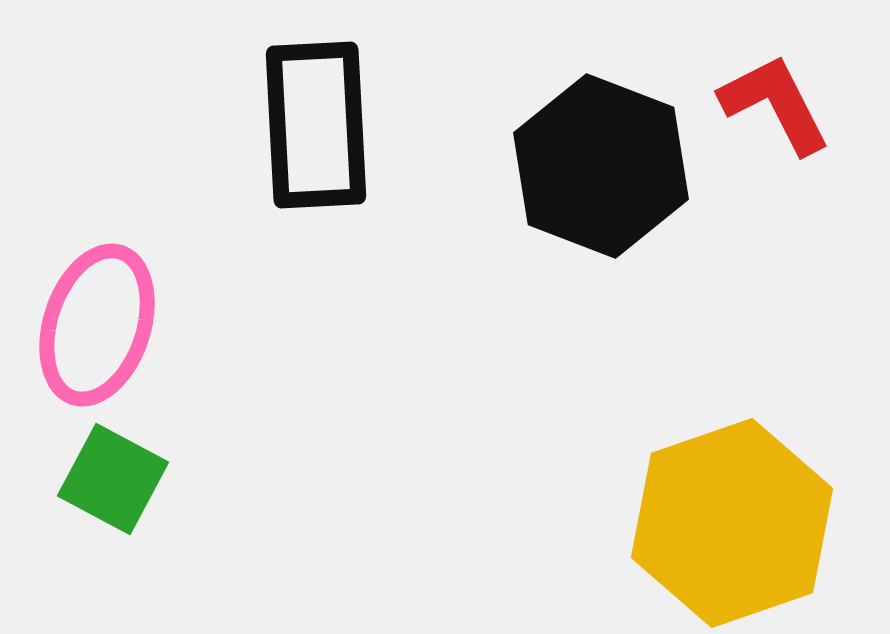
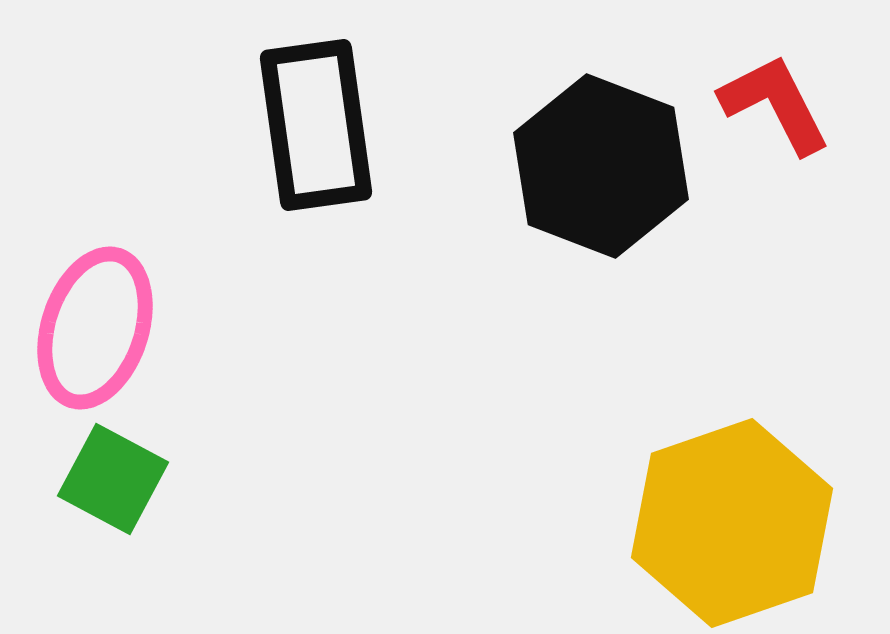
black rectangle: rotated 5 degrees counterclockwise
pink ellipse: moved 2 px left, 3 px down
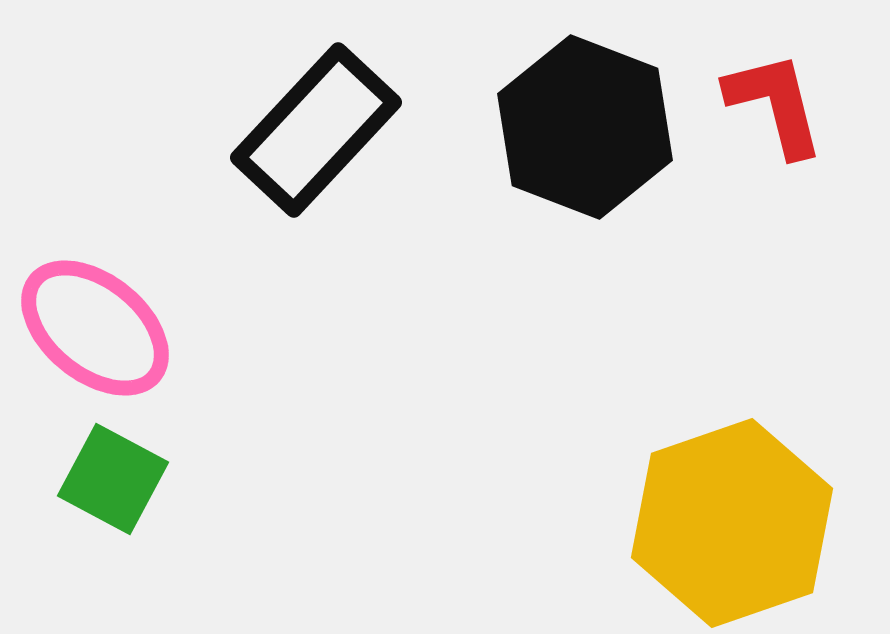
red L-shape: rotated 13 degrees clockwise
black rectangle: moved 5 px down; rotated 51 degrees clockwise
black hexagon: moved 16 px left, 39 px up
pink ellipse: rotated 69 degrees counterclockwise
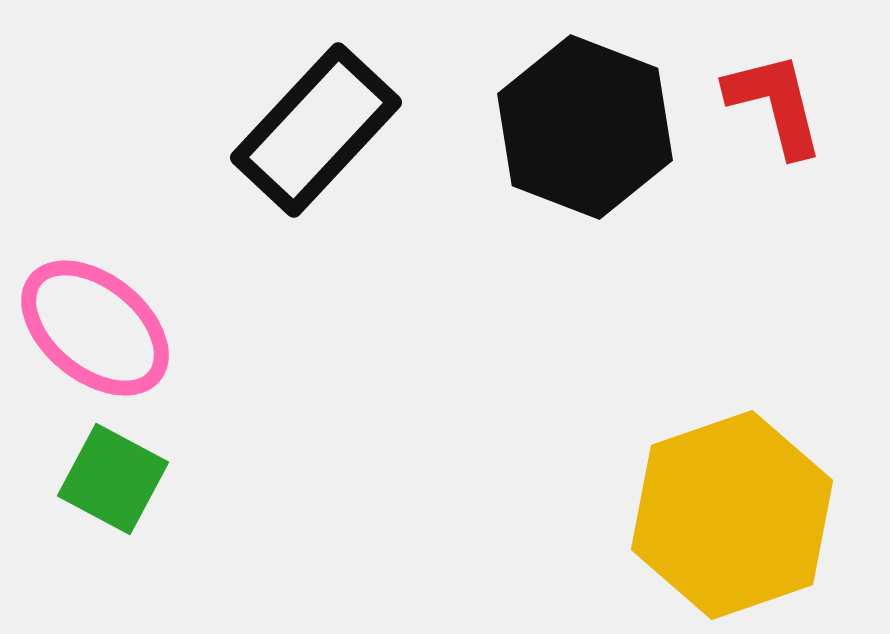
yellow hexagon: moved 8 px up
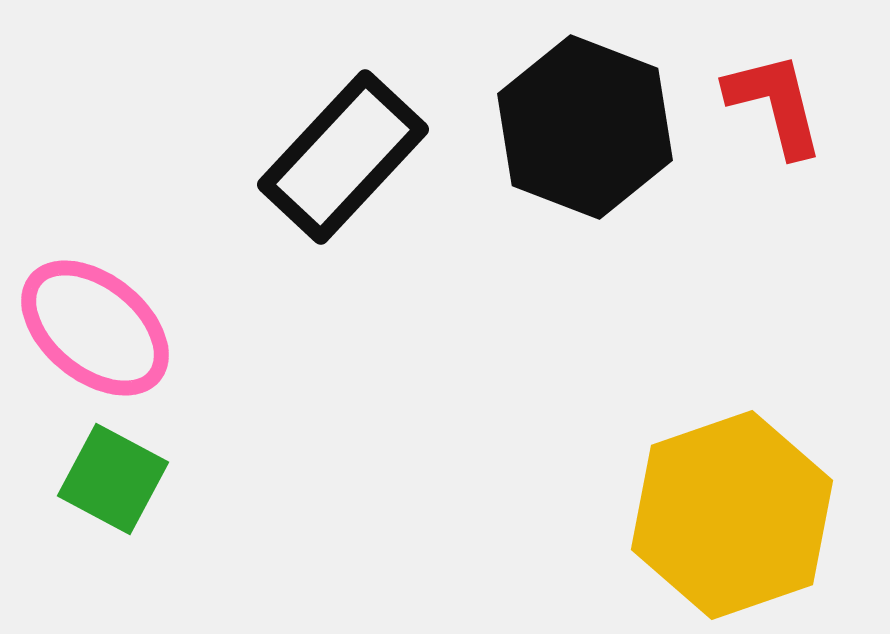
black rectangle: moved 27 px right, 27 px down
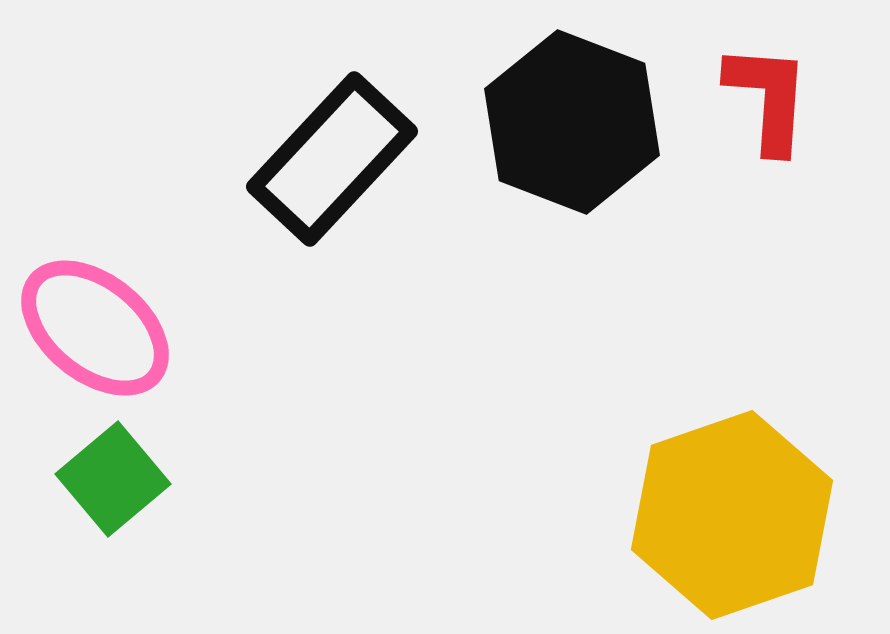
red L-shape: moved 7 px left, 6 px up; rotated 18 degrees clockwise
black hexagon: moved 13 px left, 5 px up
black rectangle: moved 11 px left, 2 px down
green square: rotated 22 degrees clockwise
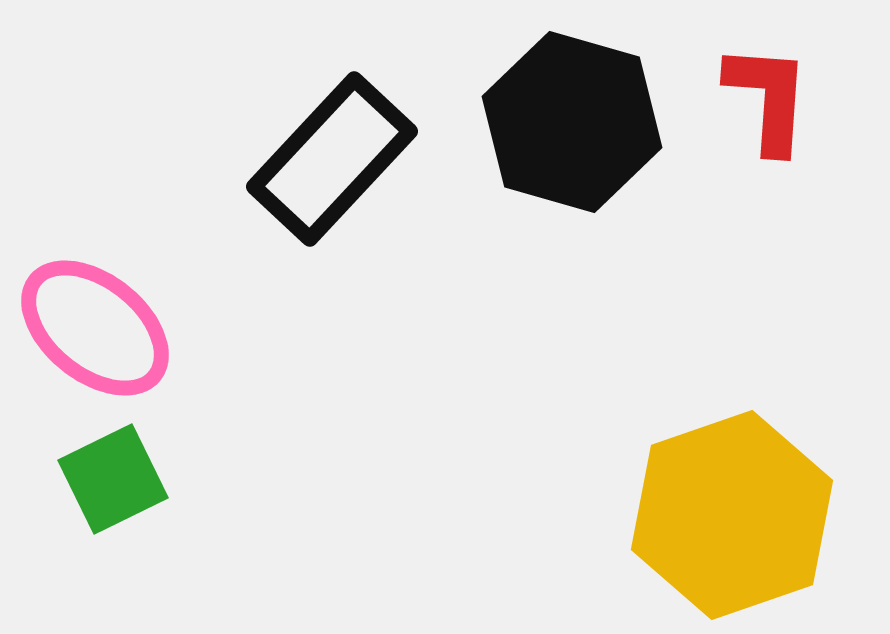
black hexagon: rotated 5 degrees counterclockwise
green square: rotated 14 degrees clockwise
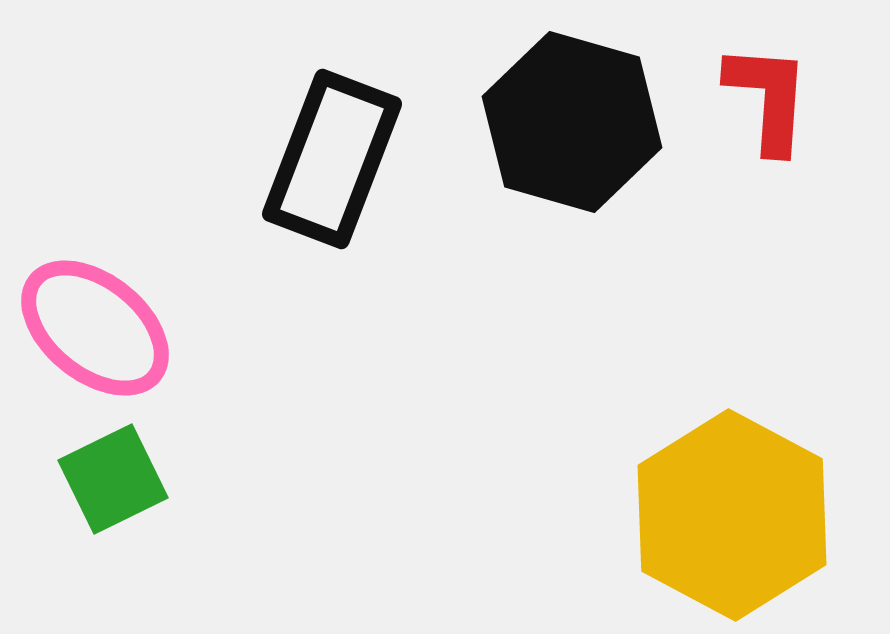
black rectangle: rotated 22 degrees counterclockwise
yellow hexagon: rotated 13 degrees counterclockwise
